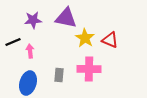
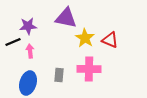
purple star: moved 5 px left, 6 px down
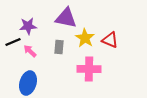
pink arrow: rotated 40 degrees counterclockwise
gray rectangle: moved 28 px up
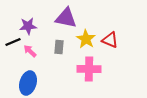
yellow star: moved 1 px right, 1 px down
